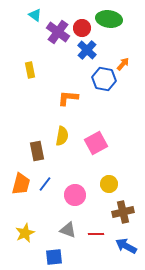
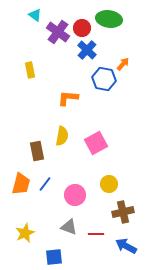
gray triangle: moved 1 px right, 3 px up
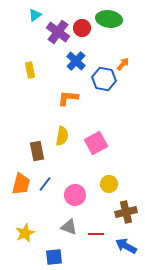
cyan triangle: rotated 48 degrees clockwise
blue cross: moved 11 px left, 11 px down
brown cross: moved 3 px right
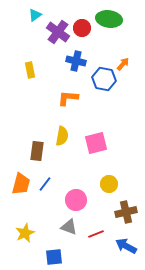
blue cross: rotated 30 degrees counterclockwise
pink square: rotated 15 degrees clockwise
brown rectangle: rotated 18 degrees clockwise
pink circle: moved 1 px right, 5 px down
red line: rotated 21 degrees counterclockwise
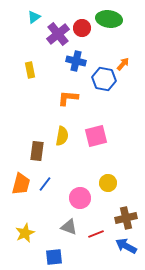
cyan triangle: moved 1 px left, 2 px down
purple cross: moved 2 px down; rotated 15 degrees clockwise
pink square: moved 7 px up
yellow circle: moved 1 px left, 1 px up
pink circle: moved 4 px right, 2 px up
brown cross: moved 6 px down
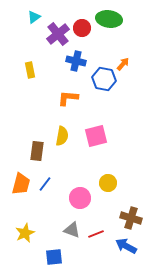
brown cross: moved 5 px right; rotated 30 degrees clockwise
gray triangle: moved 3 px right, 3 px down
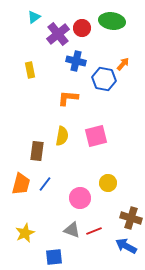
green ellipse: moved 3 px right, 2 px down
red line: moved 2 px left, 3 px up
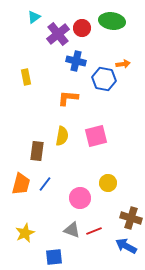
orange arrow: rotated 40 degrees clockwise
yellow rectangle: moved 4 px left, 7 px down
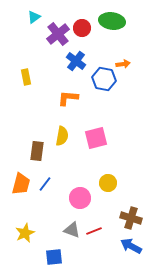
blue cross: rotated 24 degrees clockwise
pink square: moved 2 px down
blue arrow: moved 5 px right
